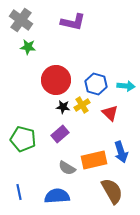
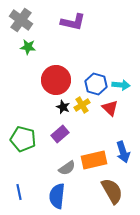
cyan arrow: moved 5 px left, 1 px up
black star: rotated 16 degrees clockwise
red triangle: moved 5 px up
blue arrow: moved 2 px right
gray semicircle: rotated 66 degrees counterclockwise
blue semicircle: rotated 80 degrees counterclockwise
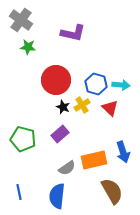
purple L-shape: moved 11 px down
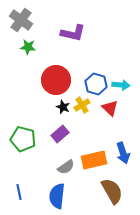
blue arrow: moved 1 px down
gray semicircle: moved 1 px left, 1 px up
